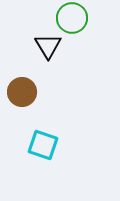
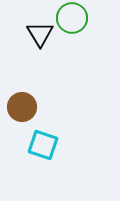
black triangle: moved 8 px left, 12 px up
brown circle: moved 15 px down
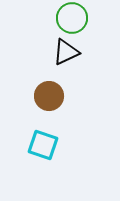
black triangle: moved 26 px right, 18 px down; rotated 36 degrees clockwise
brown circle: moved 27 px right, 11 px up
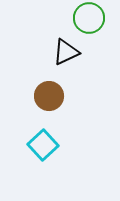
green circle: moved 17 px right
cyan square: rotated 28 degrees clockwise
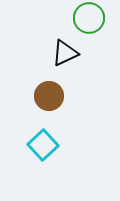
black triangle: moved 1 px left, 1 px down
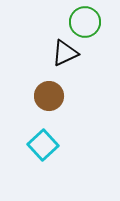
green circle: moved 4 px left, 4 px down
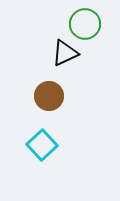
green circle: moved 2 px down
cyan square: moved 1 px left
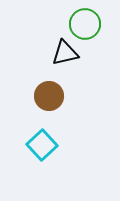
black triangle: rotated 12 degrees clockwise
